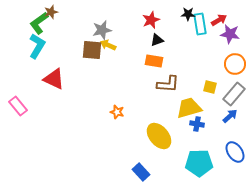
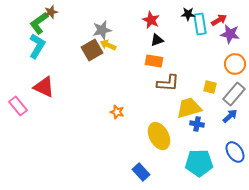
red star: rotated 24 degrees counterclockwise
brown square: rotated 35 degrees counterclockwise
red triangle: moved 10 px left, 8 px down
brown L-shape: moved 1 px up
yellow ellipse: rotated 12 degrees clockwise
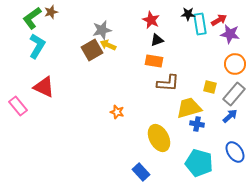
green L-shape: moved 7 px left, 5 px up
yellow ellipse: moved 2 px down
cyan pentagon: rotated 16 degrees clockwise
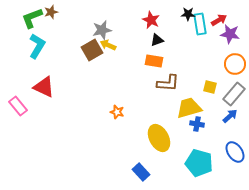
green L-shape: rotated 15 degrees clockwise
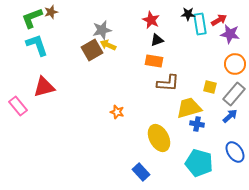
cyan L-shape: moved 1 px up; rotated 50 degrees counterclockwise
red triangle: rotated 40 degrees counterclockwise
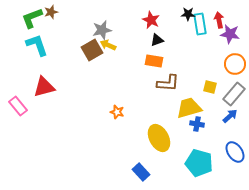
red arrow: rotated 70 degrees counterclockwise
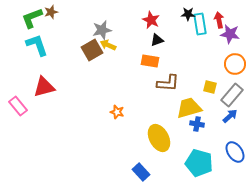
orange rectangle: moved 4 px left
gray rectangle: moved 2 px left, 1 px down
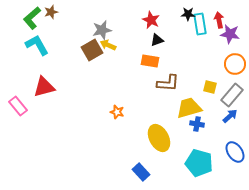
green L-shape: rotated 20 degrees counterclockwise
cyan L-shape: rotated 10 degrees counterclockwise
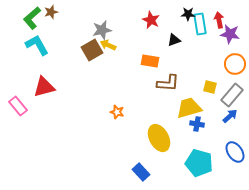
black triangle: moved 17 px right
